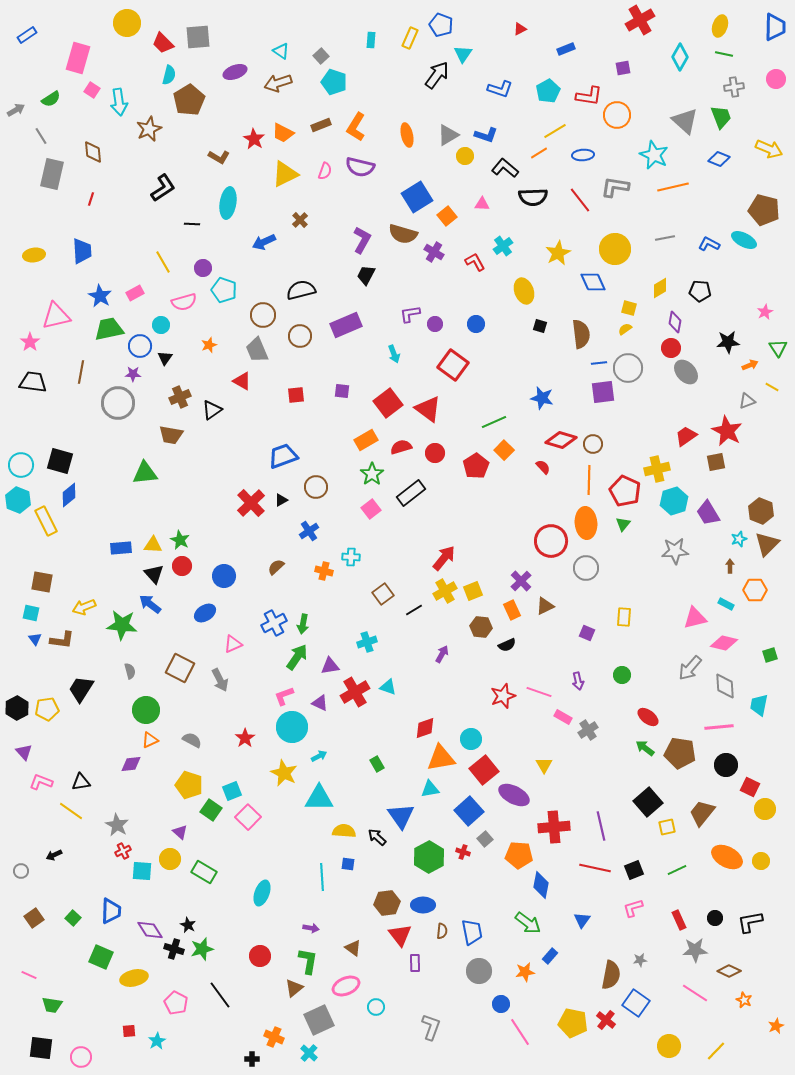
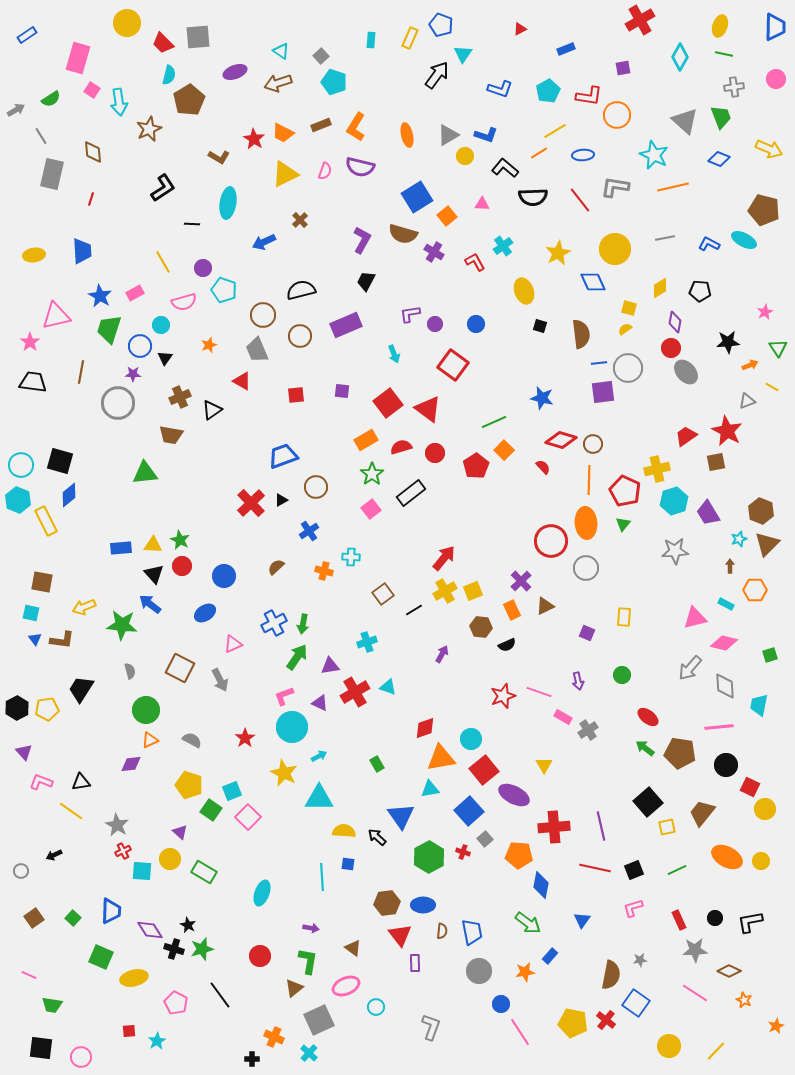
black trapezoid at (366, 275): moved 6 px down
green trapezoid at (109, 329): rotated 60 degrees counterclockwise
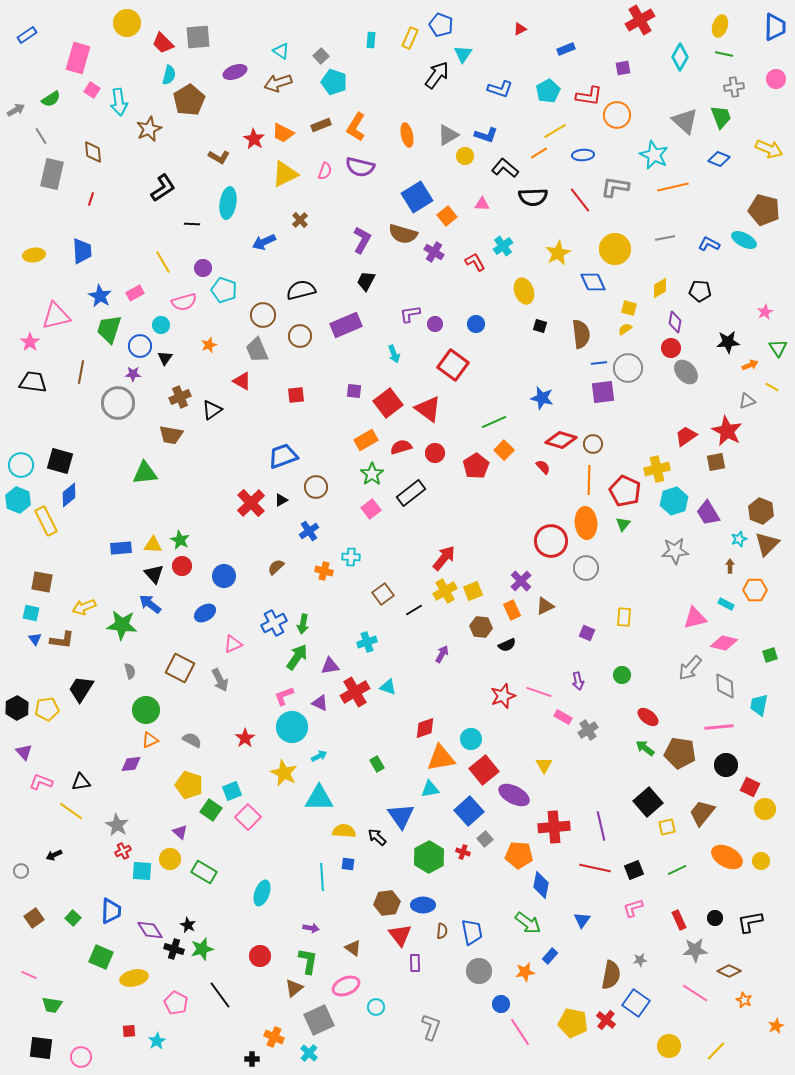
purple square at (342, 391): moved 12 px right
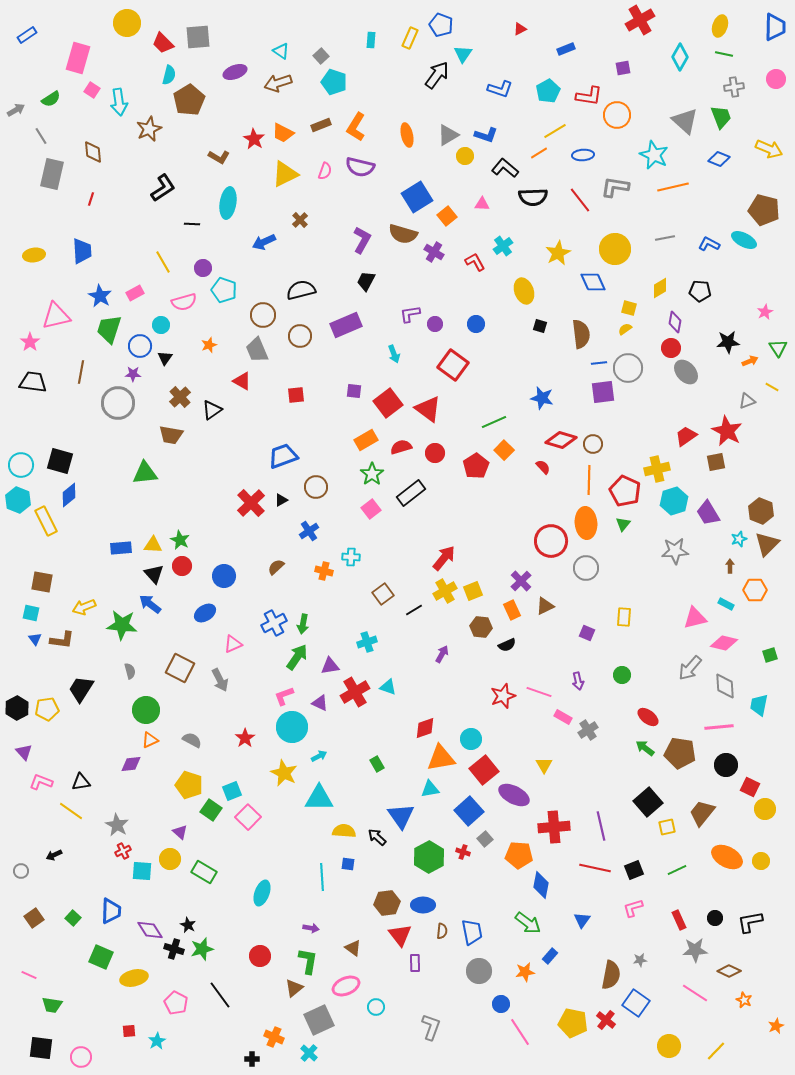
orange arrow at (750, 365): moved 4 px up
brown cross at (180, 397): rotated 20 degrees counterclockwise
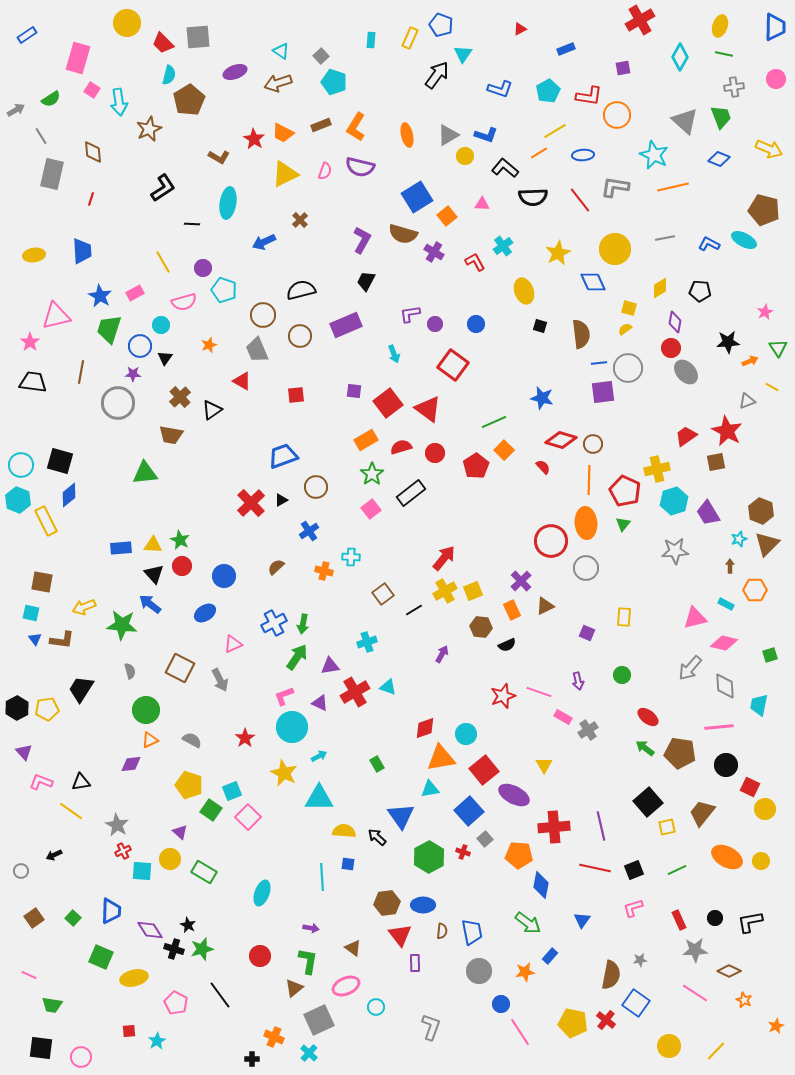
cyan circle at (471, 739): moved 5 px left, 5 px up
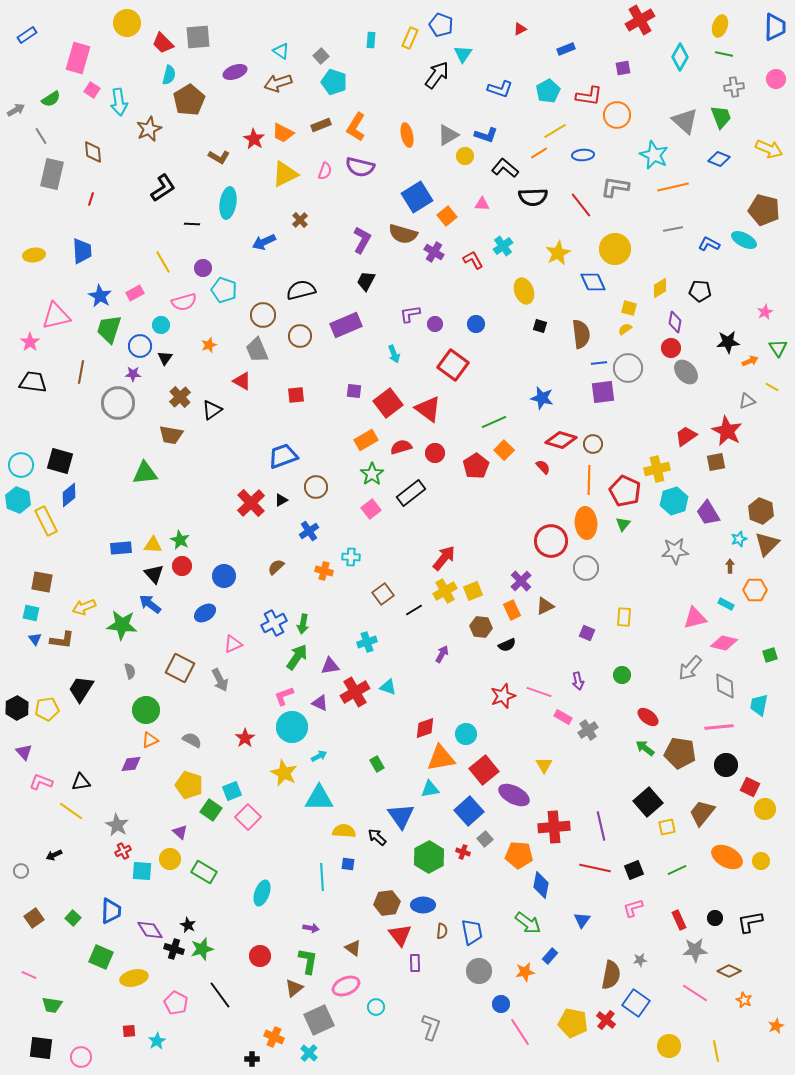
red line at (580, 200): moved 1 px right, 5 px down
gray line at (665, 238): moved 8 px right, 9 px up
red L-shape at (475, 262): moved 2 px left, 2 px up
yellow line at (716, 1051): rotated 55 degrees counterclockwise
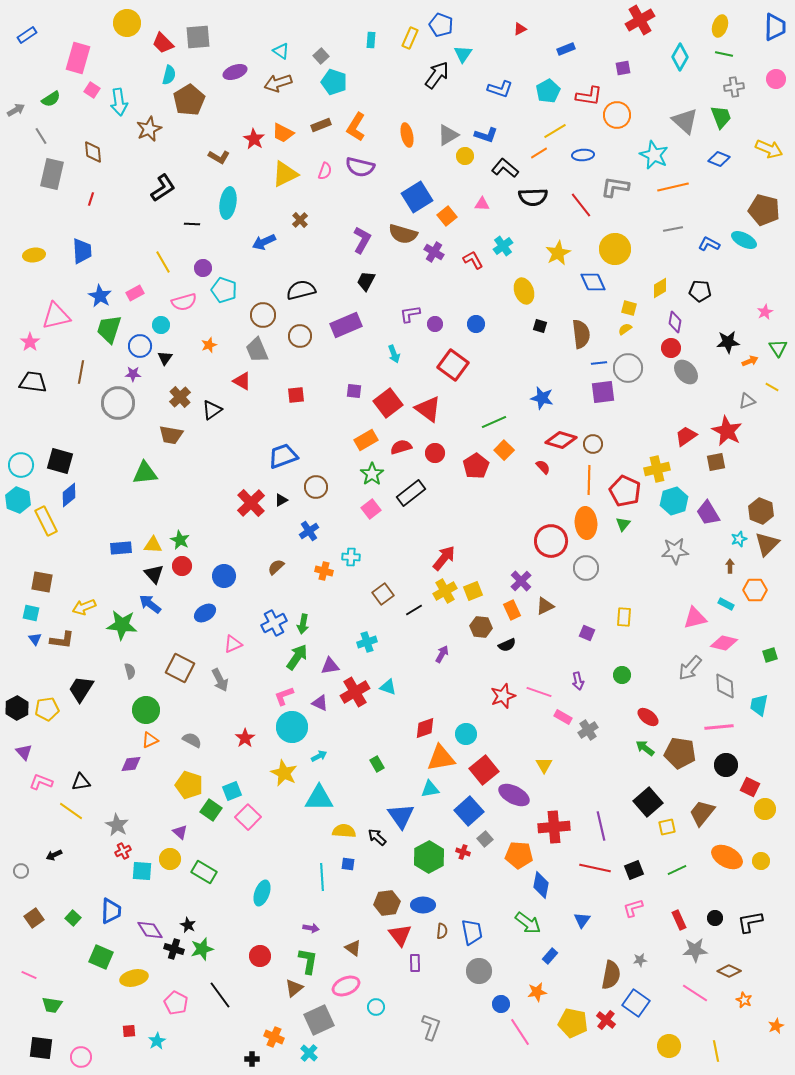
orange star at (525, 972): moved 12 px right, 20 px down
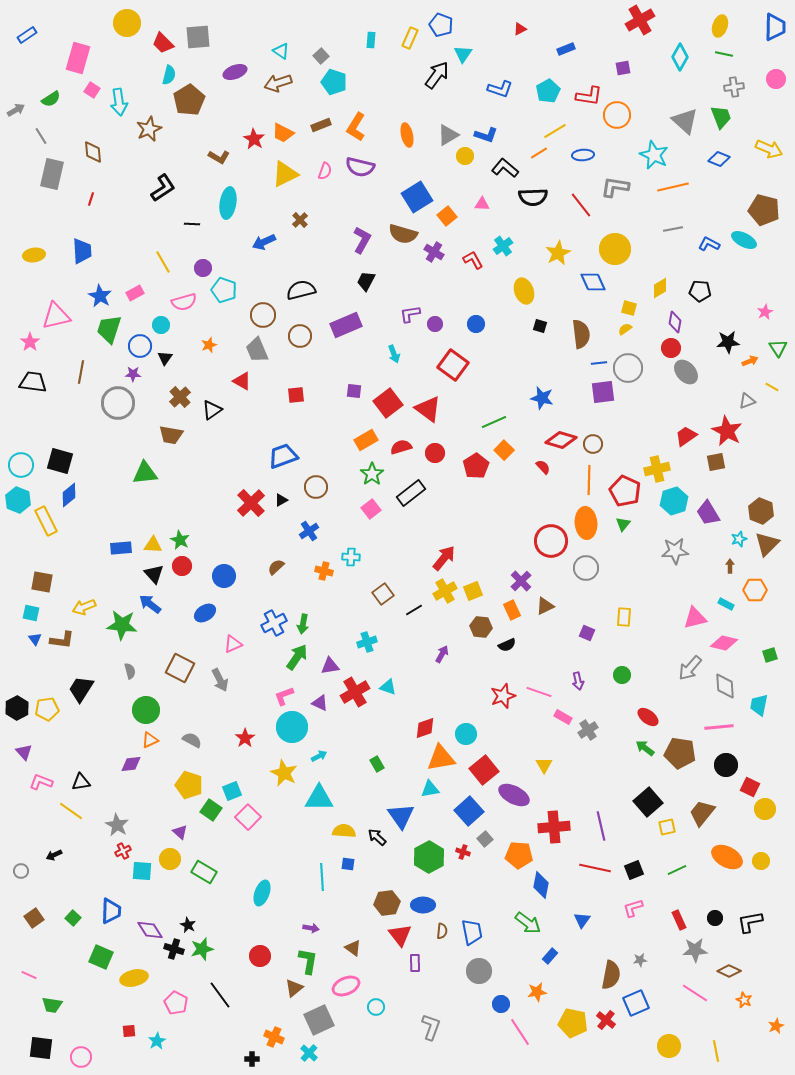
blue square at (636, 1003): rotated 32 degrees clockwise
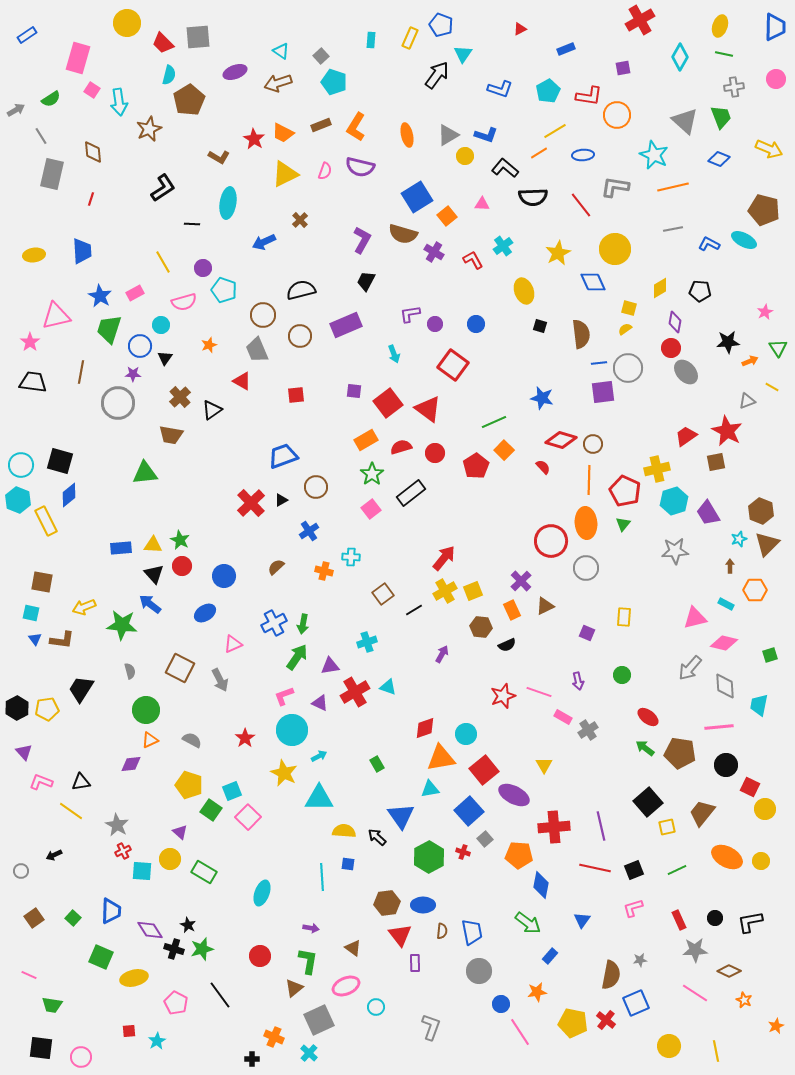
cyan circle at (292, 727): moved 3 px down
